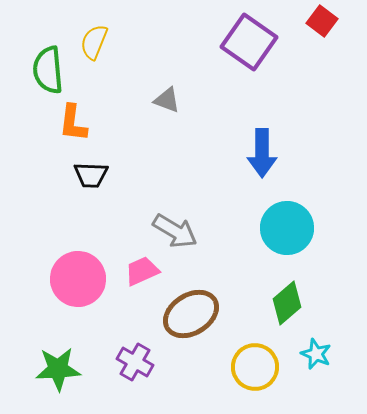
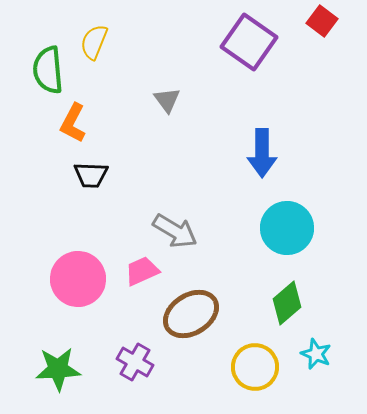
gray triangle: rotated 32 degrees clockwise
orange L-shape: rotated 21 degrees clockwise
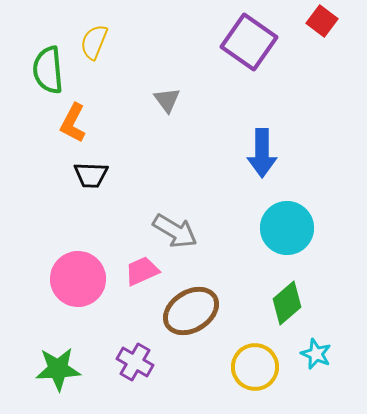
brown ellipse: moved 3 px up
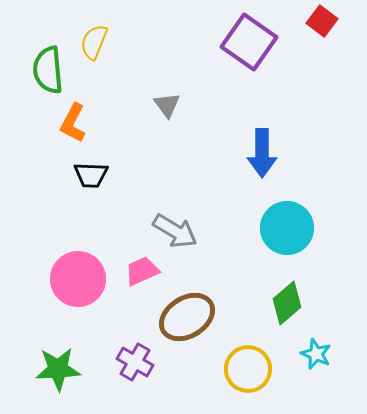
gray triangle: moved 5 px down
brown ellipse: moved 4 px left, 6 px down
yellow circle: moved 7 px left, 2 px down
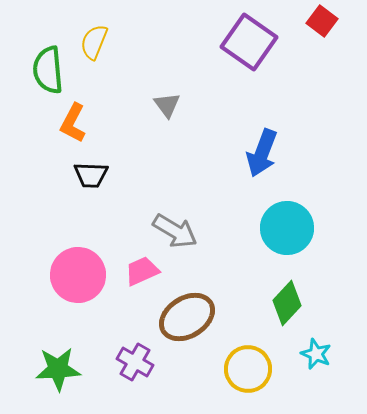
blue arrow: rotated 21 degrees clockwise
pink circle: moved 4 px up
green diamond: rotated 6 degrees counterclockwise
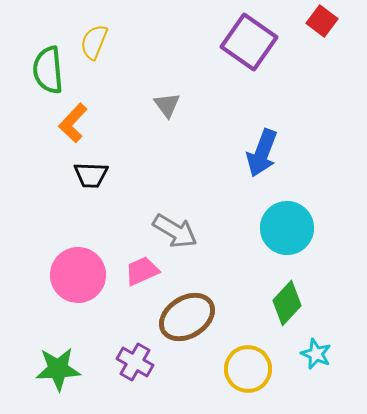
orange L-shape: rotated 15 degrees clockwise
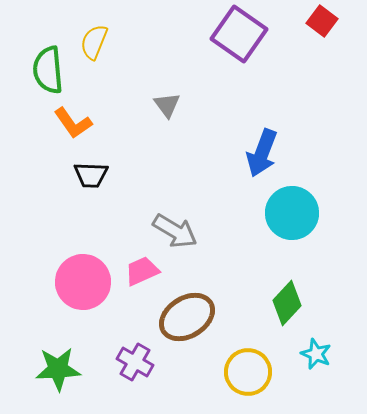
purple square: moved 10 px left, 8 px up
orange L-shape: rotated 78 degrees counterclockwise
cyan circle: moved 5 px right, 15 px up
pink circle: moved 5 px right, 7 px down
yellow circle: moved 3 px down
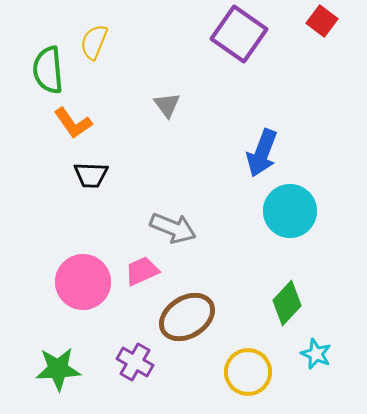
cyan circle: moved 2 px left, 2 px up
gray arrow: moved 2 px left, 3 px up; rotated 9 degrees counterclockwise
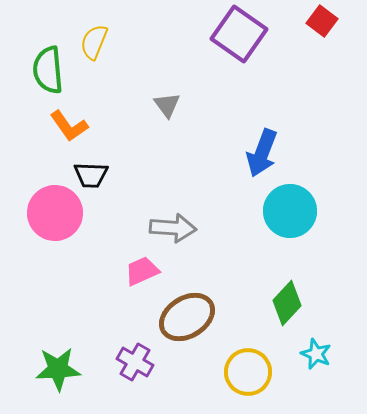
orange L-shape: moved 4 px left, 3 px down
gray arrow: rotated 18 degrees counterclockwise
pink circle: moved 28 px left, 69 px up
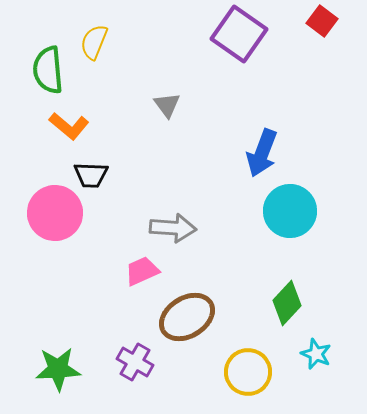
orange L-shape: rotated 15 degrees counterclockwise
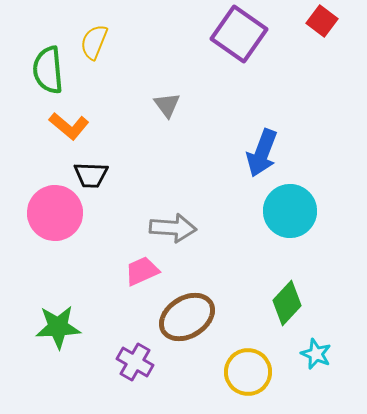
green star: moved 42 px up
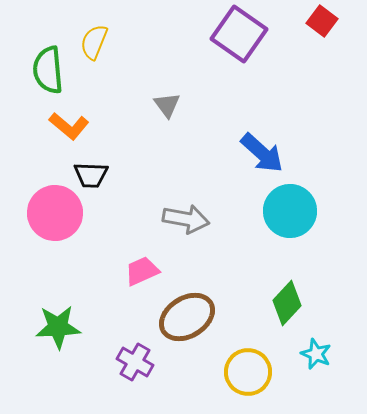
blue arrow: rotated 69 degrees counterclockwise
gray arrow: moved 13 px right, 9 px up; rotated 6 degrees clockwise
